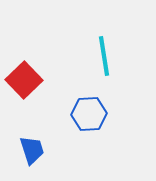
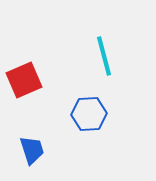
cyan line: rotated 6 degrees counterclockwise
red square: rotated 21 degrees clockwise
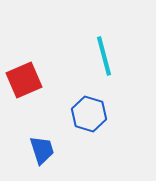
blue hexagon: rotated 20 degrees clockwise
blue trapezoid: moved 10 px right
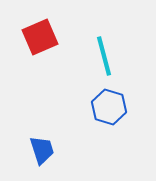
red square: moved 16 px right, 43 px up
blue hexagon: moved 20 px right, 7 px up
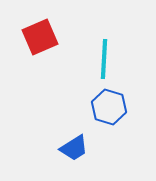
cyan line: moved 3 px down; rotated 18 degrees clockwise
blue trapezoid: moved 32 px right, 2 px up; rotated 76 degrees clockwise
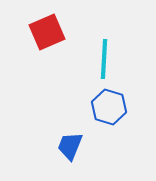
red square: moved 7 px right, 5 px up
blue trapezoid: moved 4 px left, 2 px up; rotated 144 degrees clockwise
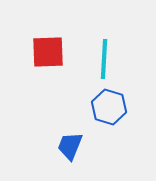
red square: moved 1 px right, 20 px down; rotated 21 degrees clockwise
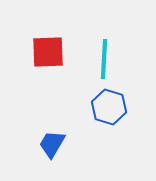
blue trapezoid: moved 18 px left, 2 px up; rotated 8 degrees clockwise
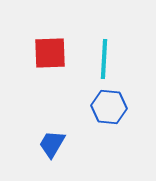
red square: moved 2 px right, 1 px down
blue hexagon: rotated 12 degrees counterclockwise
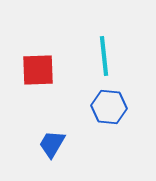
red square: moved 12 px left, 17 px down
cyan line: moved 3 px up; rotated 9 degrees counterclockwise
